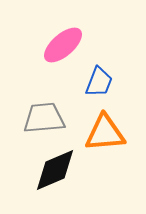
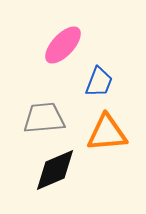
pink ellipse: rotated 6 degrees counterclockwise
orange triangle: moved 2 px right
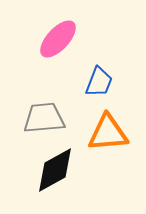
pink ellipse: moved 5 px left, 6 px up
orange triangle: moved 1 px right
black diamond: rotated 6 degrees counterclockwise
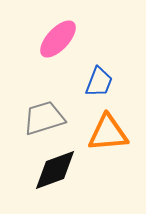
gray trapezoid: rotated 12 degrees counterclockwise
black diamond: rotated 9 degrees clockwise
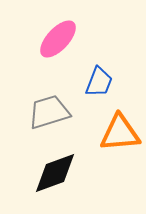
gray trapezoid: moved 5 px right, 6 px up
orange triangle: moved 12 px right
black diamond: moved 3 px down
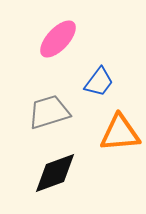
blue trapezoid: rotated 16 degrees clockwise
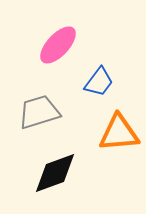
pink ellipse: moved 6 px down
gray trapezoid: moved 10 px left
orange triangle: moved 1 px left
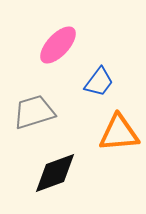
gray trapezoid: moved 5 px left
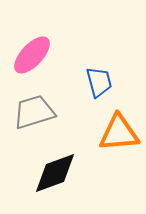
pink ellipse: moved 26 px left, 10 px down
blue trapezoid: rotated 52 degrees counterclockwise
